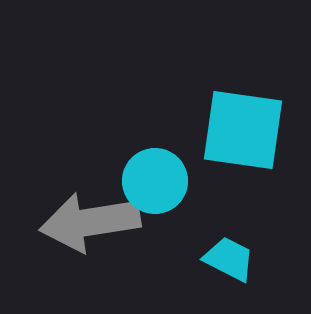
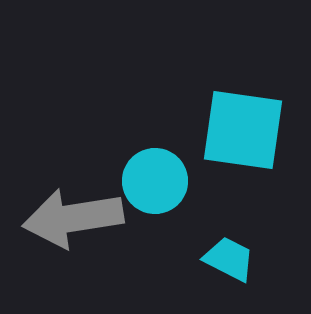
gray arrow: moved 17 px left, 4 px up
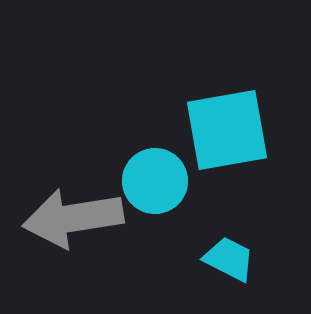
cyan square: moved 16 px left; rotated 18 degrees counterclockwise
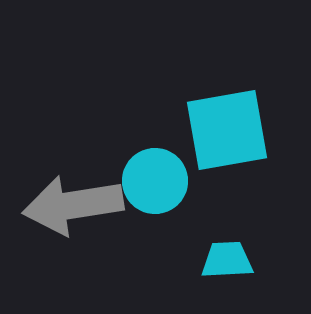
gray arrow: moved 13 px up
cyan trapezoid: moved 2 px left, 1 px down; rotated 30 degrees counterclockwise
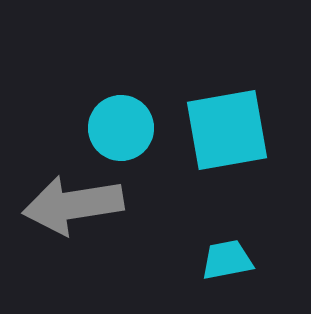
cyan circle: moved 34 px left, 53 px up
cyan trapezoid: rotated 8 degrees counterclockwise
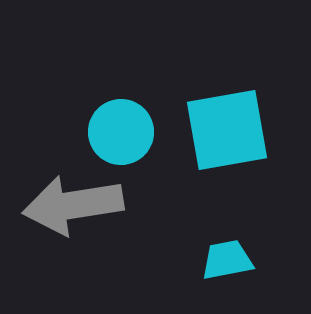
cyan circle: moved 4 px down
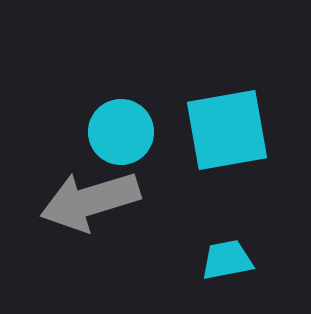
gray arrow: moved 17 px right, 4 px up; rotated 8 degrees counterclockwise
